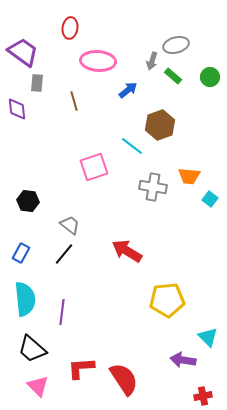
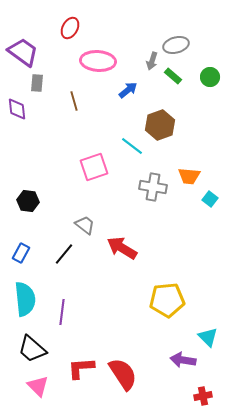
red ellipse: rotated 20 degrees clockwise
gray trapezoid: moved 15 px right
red arrow: moved 5 px left, 3 px up
red semicircle: moved 1 px left, 5 px up
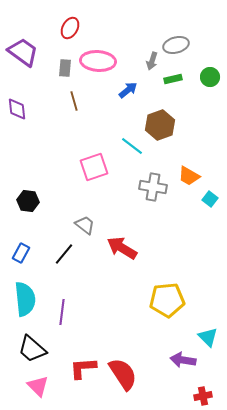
green rectangle: moved 3 px down; rotated 54 degrees counterclockwise
gray rectangle: moved 28 px right, 15 px up
orange trapezoid: rotated 25 degrees clockwise
red L-shape: moved 2 px right
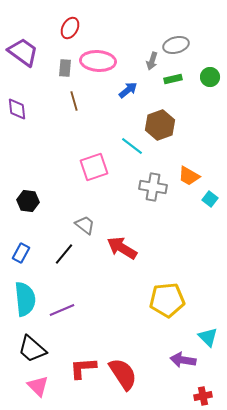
purple line: moved 2 px up; rotated 60 degrees clockwise
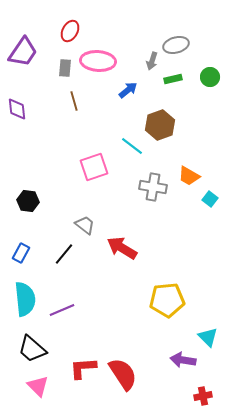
red ellipse: moved 3 px down
purple trapezoid: rotated 88 degrees clockwise
